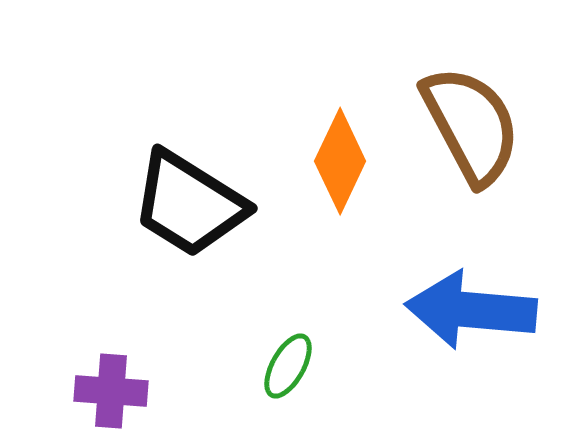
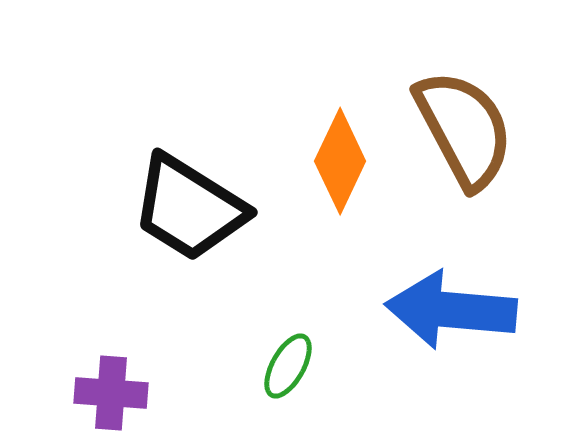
brown semicircle: moved 7 px left, 4 px down
black trapezoid: moved 4 px down
blue arrow: moved 20 px left
purple cross: moved 2 px down
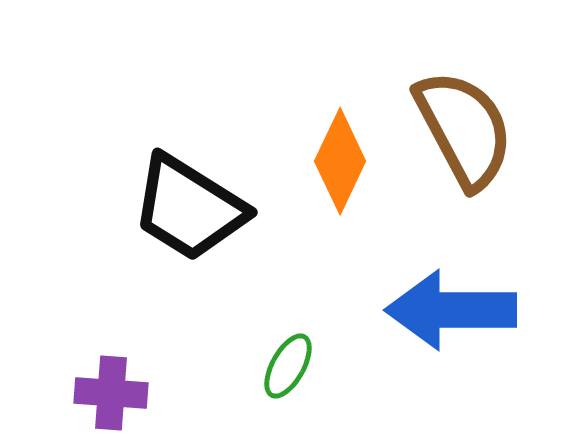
blue arrow: rotated 5 degrees counterclockwise
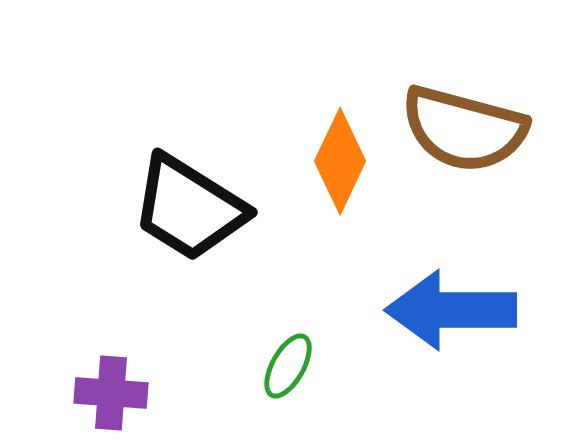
brown semicircle: rotated 133 degrees clockwise
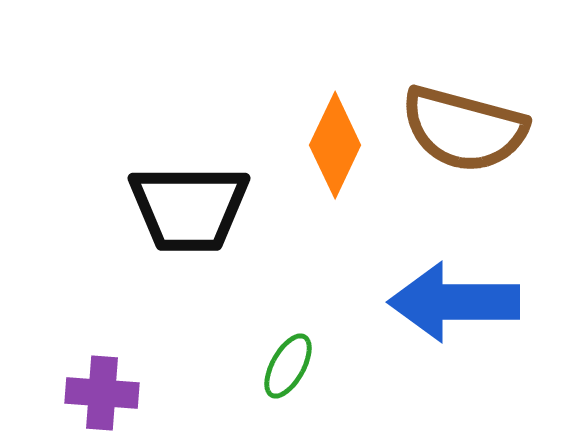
orange diamond: moved 5 px left, 16 px up
black trapezoid: rotated 32 degrees counterclockwise
blue arrow: moved 3 px right, 8 px up
purple cross: moved 9 px left
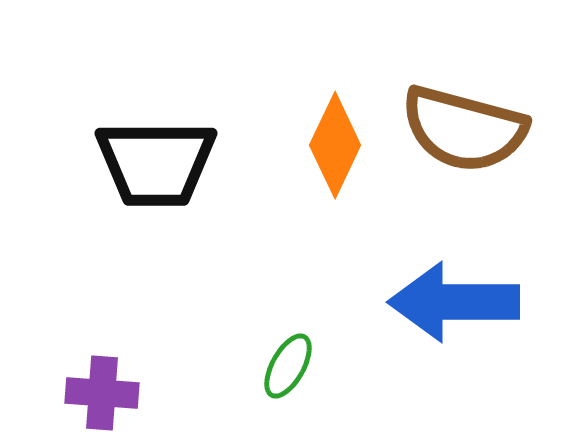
black trapezoid: moved 33 px left, 45 px up
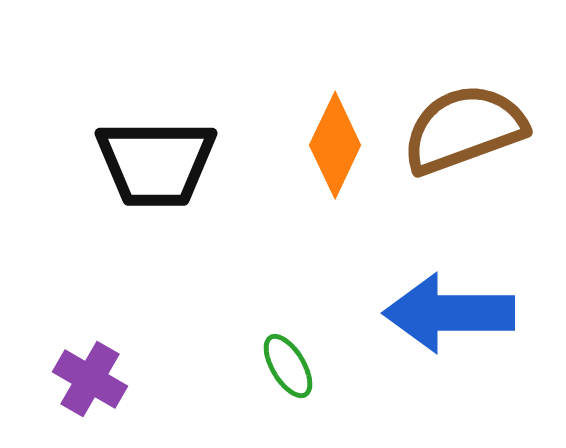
brown semicircle: rotated 145 degrees clockwise
blue arrow: moved 5 px left, 11 px down
green ellipse: rotated 60 degrees counterclockwise
purple cross: moved 12 px left, 14 px up; rotated 26 degrees clockwise
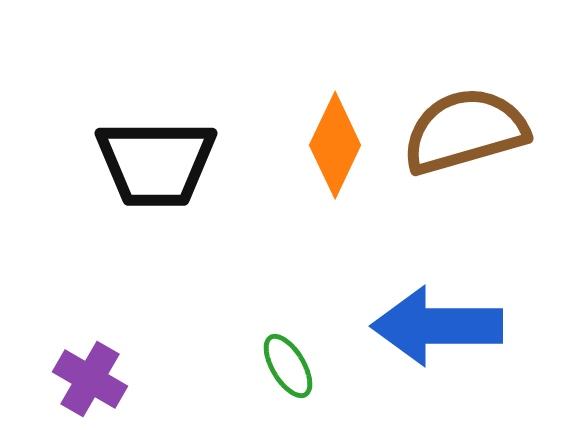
brown semicircle: moved 1 px right, 2 px down; rotated 4 degrees clockwise
blue arrow: moved 12 px left, 13 px down
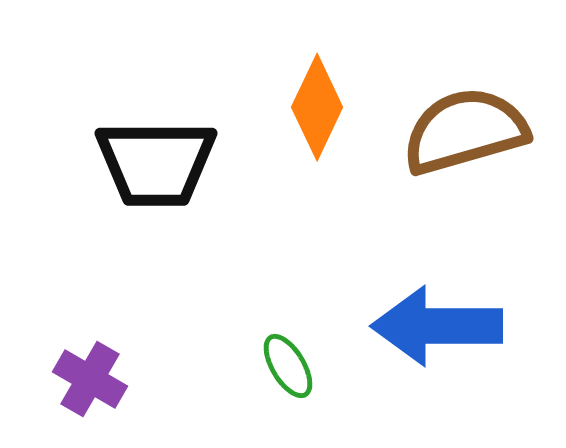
orange diamond: moved 18 px left, 38 px up
